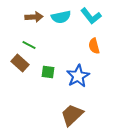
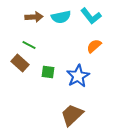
orange semicircle: rotated 63 degrees clockwise
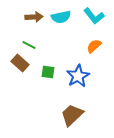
cyan L-shape: moved 3 px right
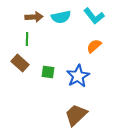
green line: moved 2 px left, 6 px up; rotated 64 degrees clockwise
brown trapezoid: moved 4 px right
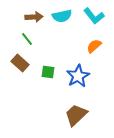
cyan semicircle: moved 1 px right, 1 px up
green line: rotated 40 degrees counterclockwise
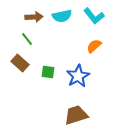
brown trapezoid: rotated 25 degrees clockwise
